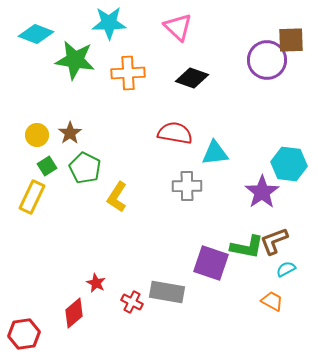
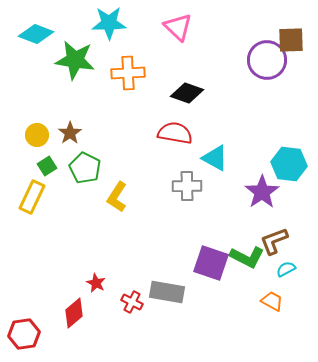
black diamond: moved 5 px left, 15 px down
cyan triangle: moved 5 px down; rotated 36 degrees clockwise
green L-shape: moved 10 px down; rotated 16 degrees clockwise
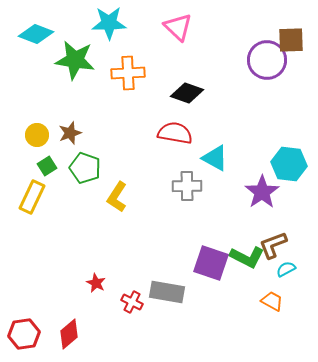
brown star: rotated 15 degrees clockwise
green pentagon: rotated 8 degrees counterclockwise
brown L-shape: moved 1 px left, 4 px down
red diamond: moved 5 px left, 21 px down
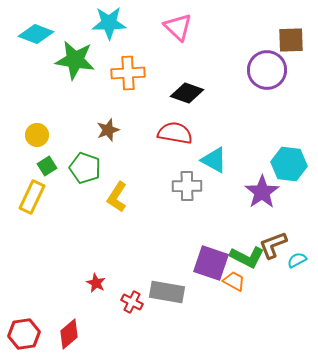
purple circle: moved 10 px down
brown star: moved 38 px right, 3 px up
cyan triangle: moved 1 px left, 2 px down
cyan semicircle: moved 11 px right, 9 px up
orange trapezoid: moved 38 px left, 20 px up
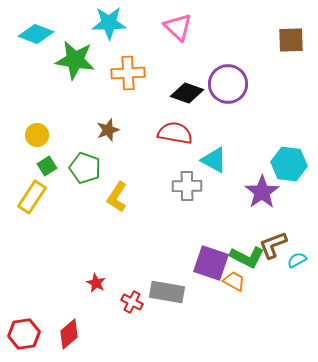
purple circle: moved 39 px left, 14 px down
yellow rectangle: rotated 8 degrees clockwise
